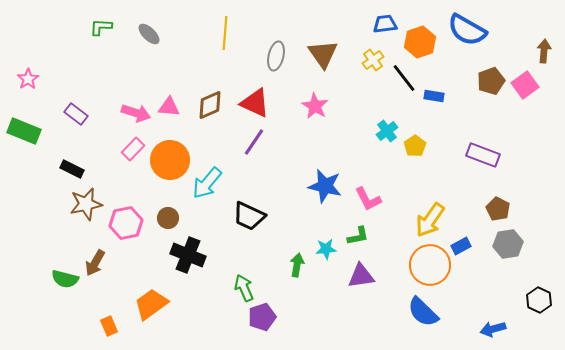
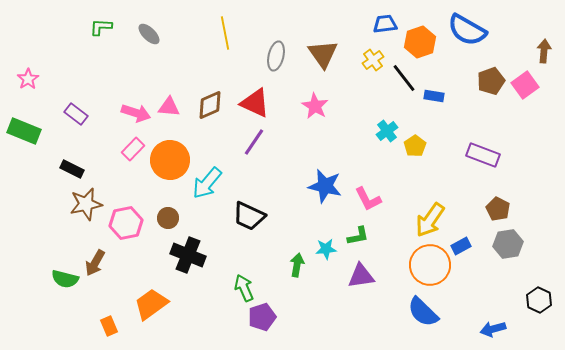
yellow line at (225, 33): rotated 16 degrees counterclockwise
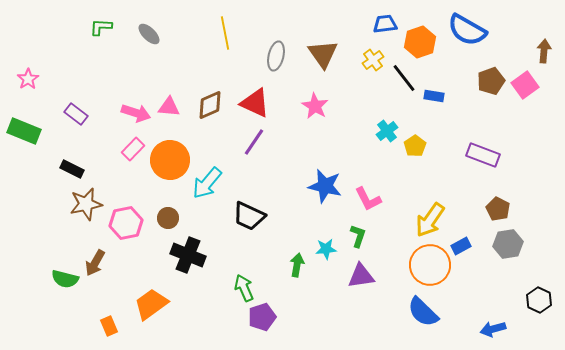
green L-shape at (358, 236): rotated 60 degrees counterclockwise
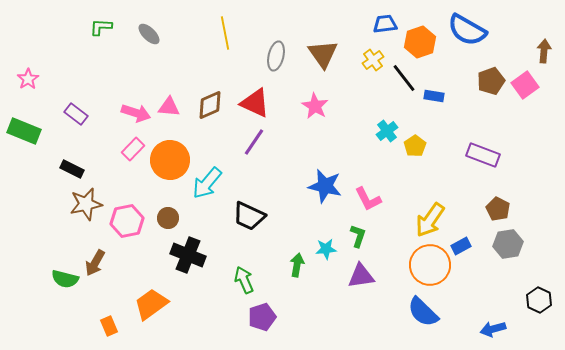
pink hexagon at (126, 223): moved 1 px right, 2 px up
green arrow at (244, 288): moved 8 px up
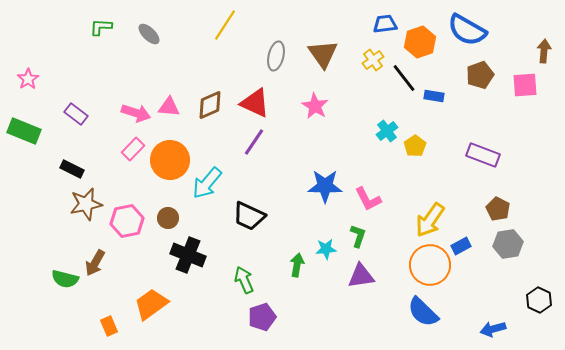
yellow line at (225, 33): moved 8 px up; rotated 44 degrees clockwise
brown pentagon at (491, 81): moved 11 px left, 6 px up
pink square at (525, 85): rotated 32 degrees clockwise
blue star at (325, 186): rotated 12 degrees counterclockwise
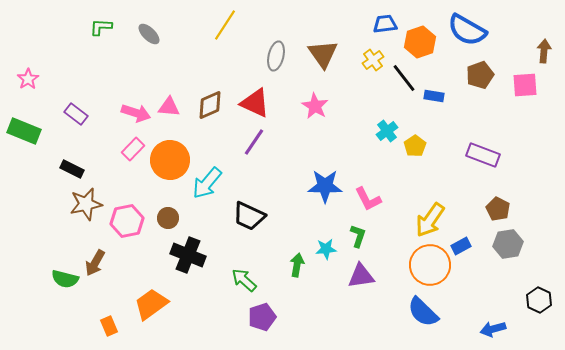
green arrow at (244, 280): rotated 24 degrees counterclockwise
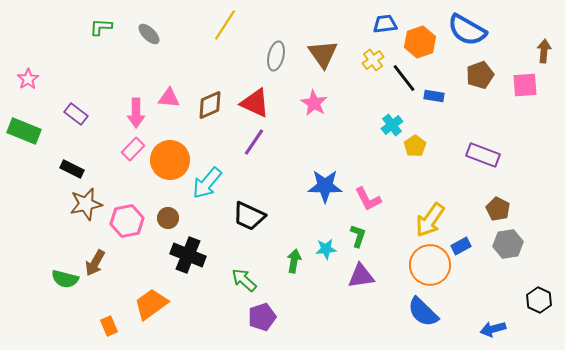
pink star at (315, 106): moved 1 px left, 3 px up
pink triangle at (169, 107): moved 9 px up
pink arrow at (136, 113): rotated 72 degrees clockwise
cyan cross at (387, 131): moved 5 px right, 6 px up
green arrow at (297, 265): moved 3 px left, 4 px up
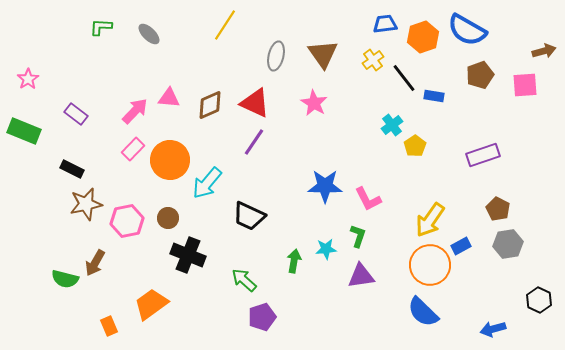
orange hexagon at (420, 42): moved 3 px right, 5 px up
brown arrow at (544, 51): rotated 70 degrees clockwise
pink arrow at (136, 113): moved 1 px left, 2 px up; rotated 136 degrees counterclockwise
purple rectangle at (483, 155): rotated 40 degrees counterclockwise
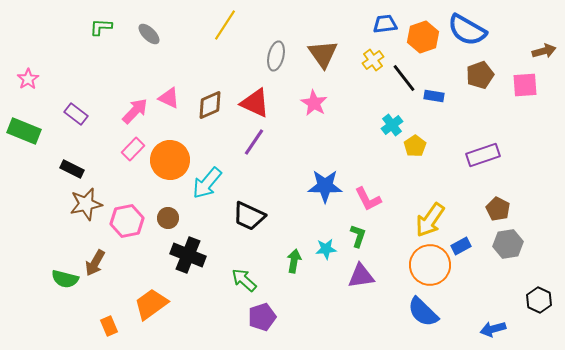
pink triangle at (169, 98): rotated 20 degrees clockwise
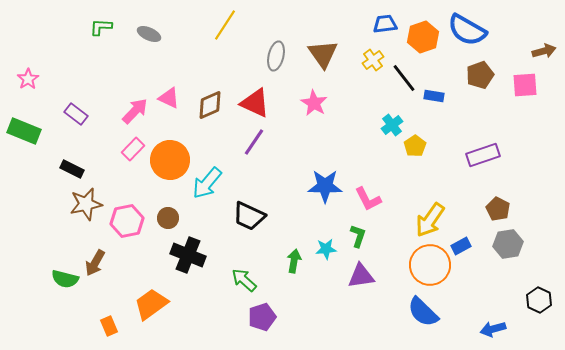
gray ellipse at (149, 34): rotated 20 degrees counterclockwise
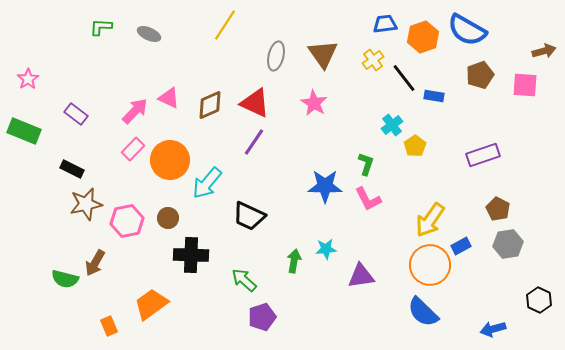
pink square at (525, 85): rotated 8 degrees clockwise
green L-shape at (358, 236): moved 8 px right, 72 px up
black cross at (188, 255): moved 3 px right; rotated 20 degrees counterclockwise
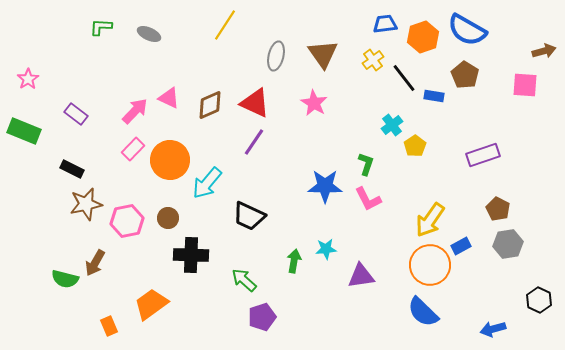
brown pentagon at (480, 75): moved 15 px left; rotated 20 degrees counterclockwise
